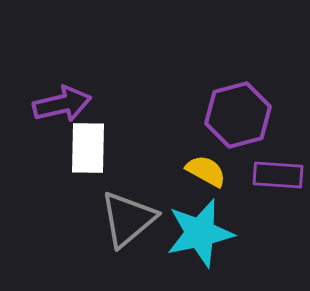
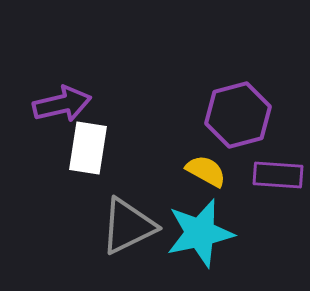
white rectangle: rotated 8 degrees clockwise
gray triangle: moved 7 px down; rotated 14 degrees clockwise
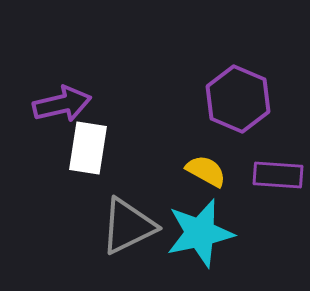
purple hexagon: moved 16 px up; rotated 22 degrees counterclockwise
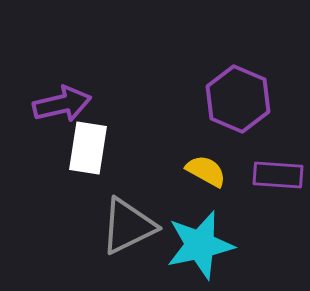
cyan star: moved 12 px down
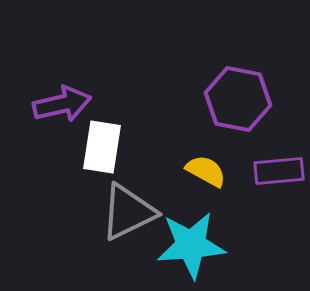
purple hexagon: rotated 12 degrees counterclockwise
white rectangle: moved 14 px right, 1 px up
purple rectangle: moved 1 px right, 4 px up; rotated 9 degrees counterclockwise
gray triangle: moved 14 px up
cyan star: moved 9 px left; rotated 8 degrees clockwise
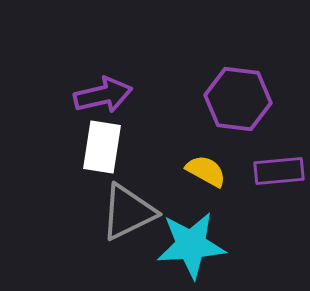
purple hexagon: rotated 4 degrees counterclockwise
purple arrow: moved 41 px right, 9 px up
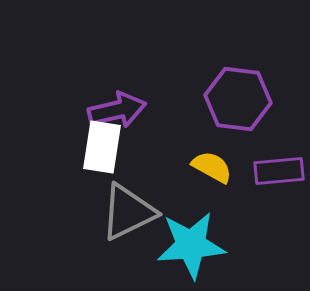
purple arrow: moved 14 px right, 15 px down
yellow semicircle: moved 6 px right, 4 px up
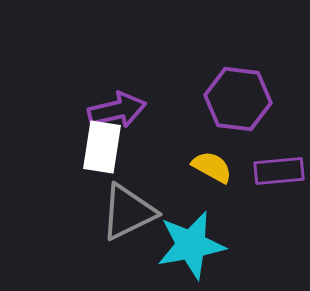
cyan star: rotated 6 degrees counterclockwise
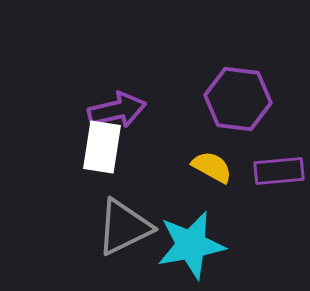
gray triangle: moved 4 px left, 15 px down
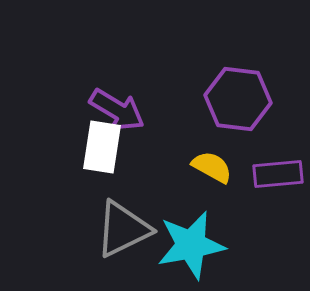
purple arrow: rotated 44 degrees clockwise
purple rectangle: moved 1 px left, 3 px down
gray triangle: moved 1 px left, 2 px down
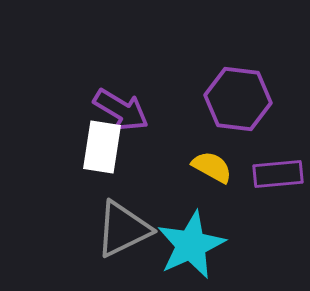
purple arrow: moved 4 px right
cyan star: rotated 14 degrees counterclockwise
